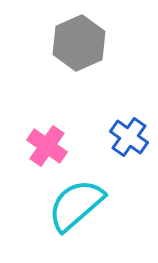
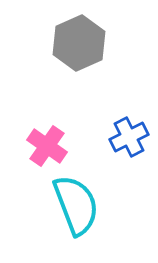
blue cross: rotated 27 degrees clockwise
cyan semicircle: rotated 110 degrees clockwise
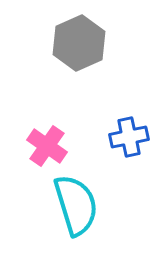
blue cross: rotated 15 degrees clockwise
cyan semicircle: rotated 4 degrees clockwise
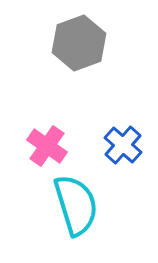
gray hexagon: rotated 4 degrees clockwise
blue cross: moved 6 px left, 8 px down; rotated 36 degrees counterclockwise
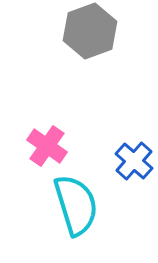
gray hexagon: moved 11 px right, 12 px up
blue cross: moved 11 px right, 16 px down
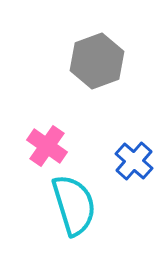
gray hexagon: moved 7 px right, 30 px down
cyan semicircle: moved 2 px left
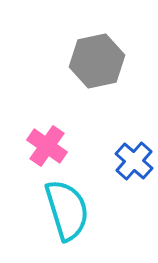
gray hexagon: rotated 8 degrees clockwise
cyan semicircle: moved 7 px left, 5 px down
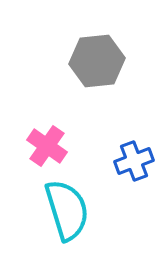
gray hexagon: rotated 6 degrees clockwise
blue cross: rotated 27 degrees clockwise
